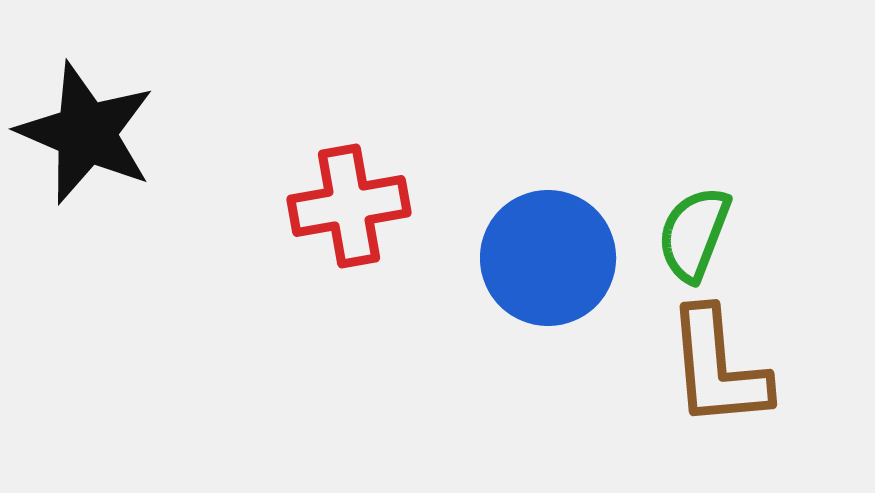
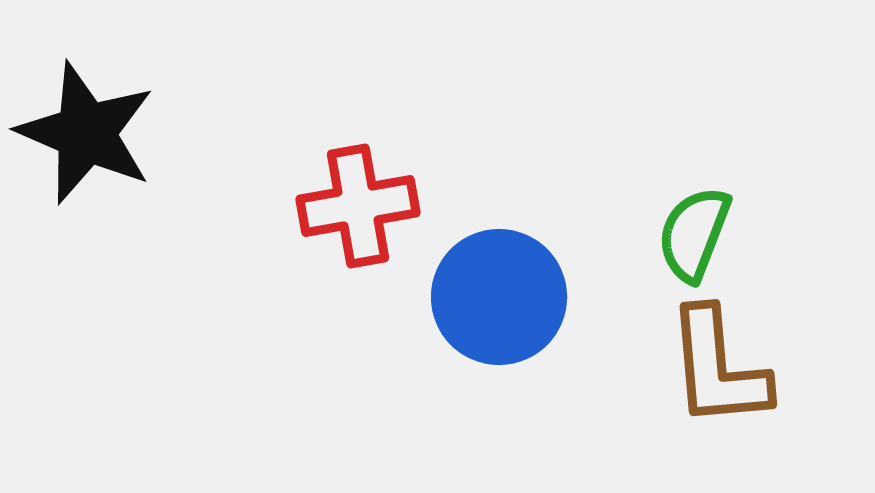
red cross: moved 9 px right
blue circle: moved 49 px left, 39 px down
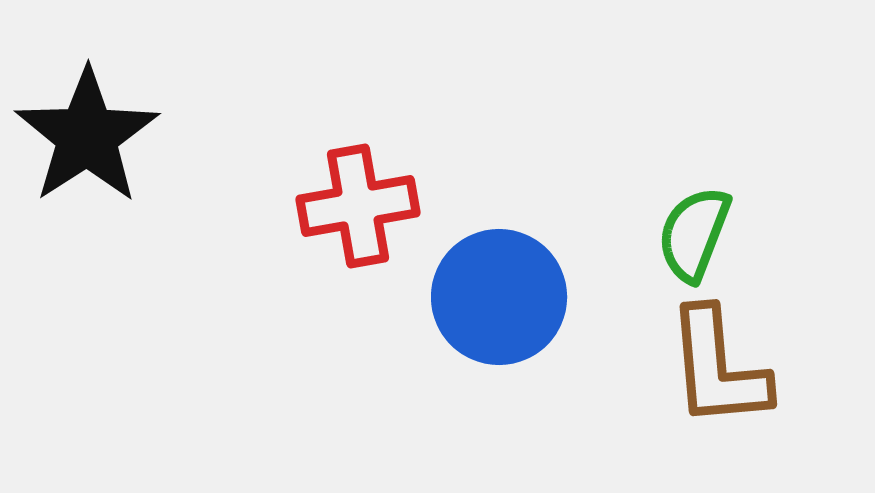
black star: moved 1 px right, 3 px down; rotated 16 degrees clockwise
